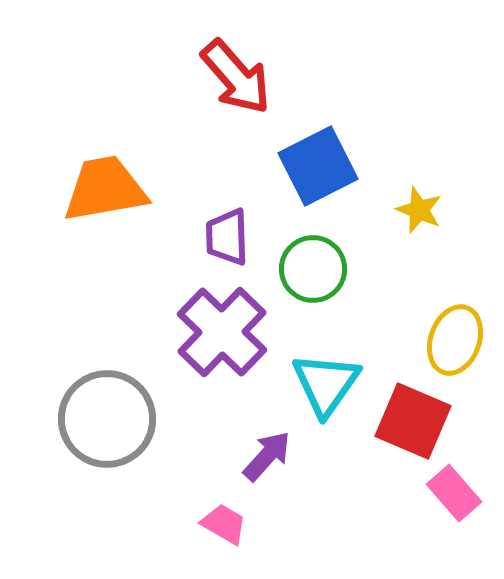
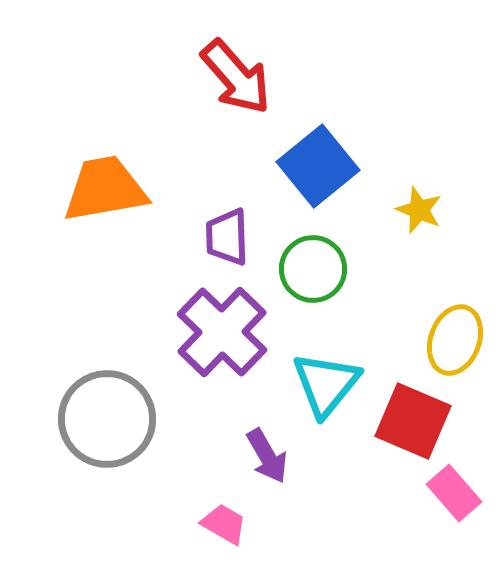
blue square: rotated 12 degrees counterclockwise
cyan triangle: rotated 4 degrees clockwise
purple arrow: rotated 108 degrees clockwise
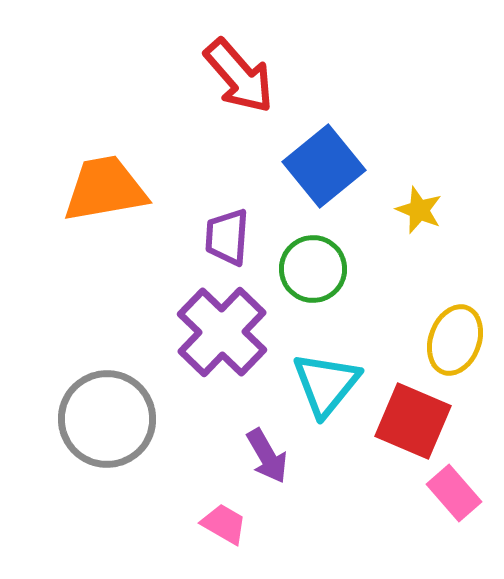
red arrow: moved 3 px right, 1 px up
blue square: moved 6 px right
purple trapezoid: rotated 6 degrees clockwise
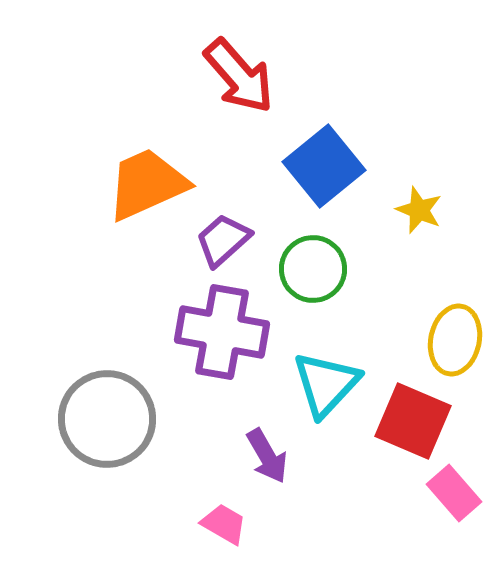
orange trapezoid: moved 42 px right, 5 px up; rotated 14 degrees counterclockwise
purple trapezoid: moved 4 px left, 3 px down; rotated 44 degrees clockwise
purple cross: rotated 34 degrees counterclockwise
yellow ellipse: rotated 8 degrees counterclockwise
cyan triangle: rotated 4 degrees clockwise
